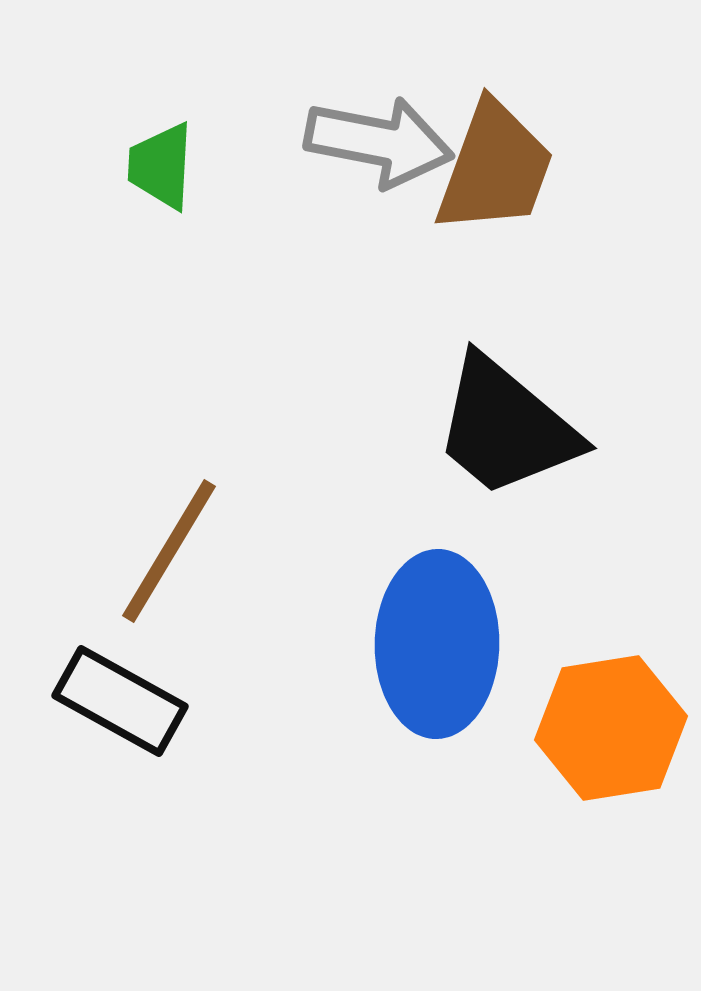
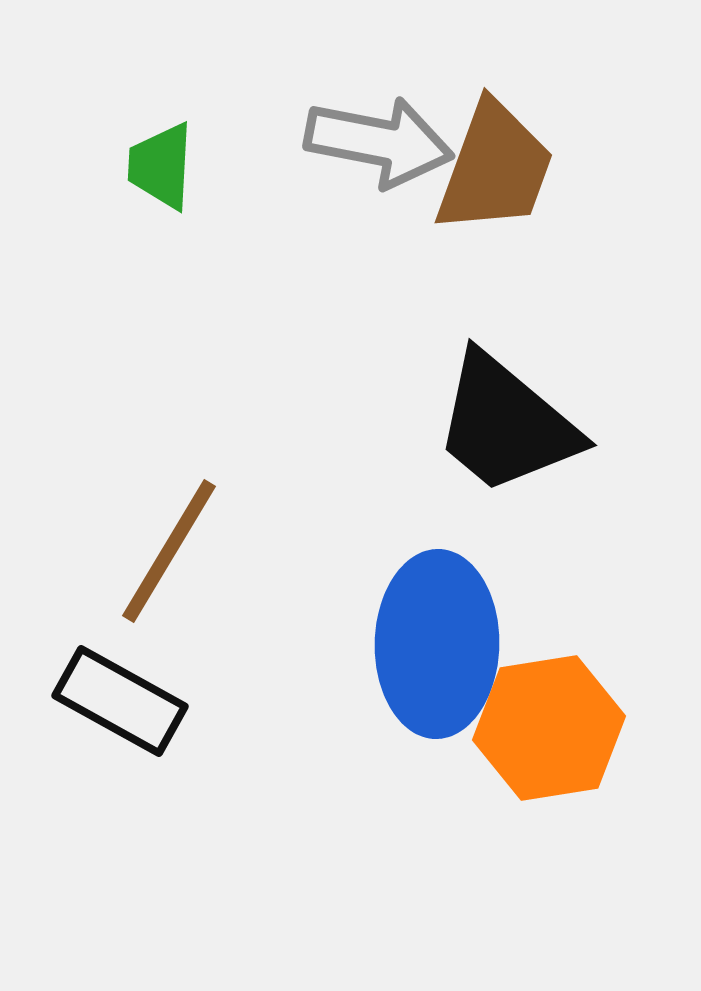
black trapezoid: moved 3 px up
orange hexagon: moved 62 px left
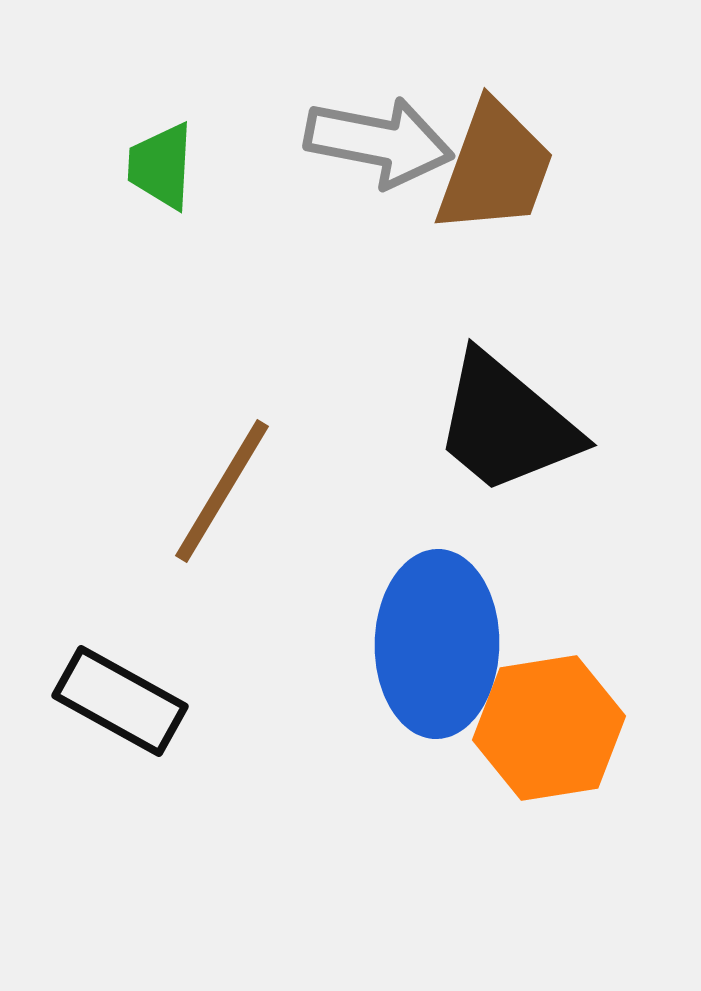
brown line: moved 53 px right, 60 px up
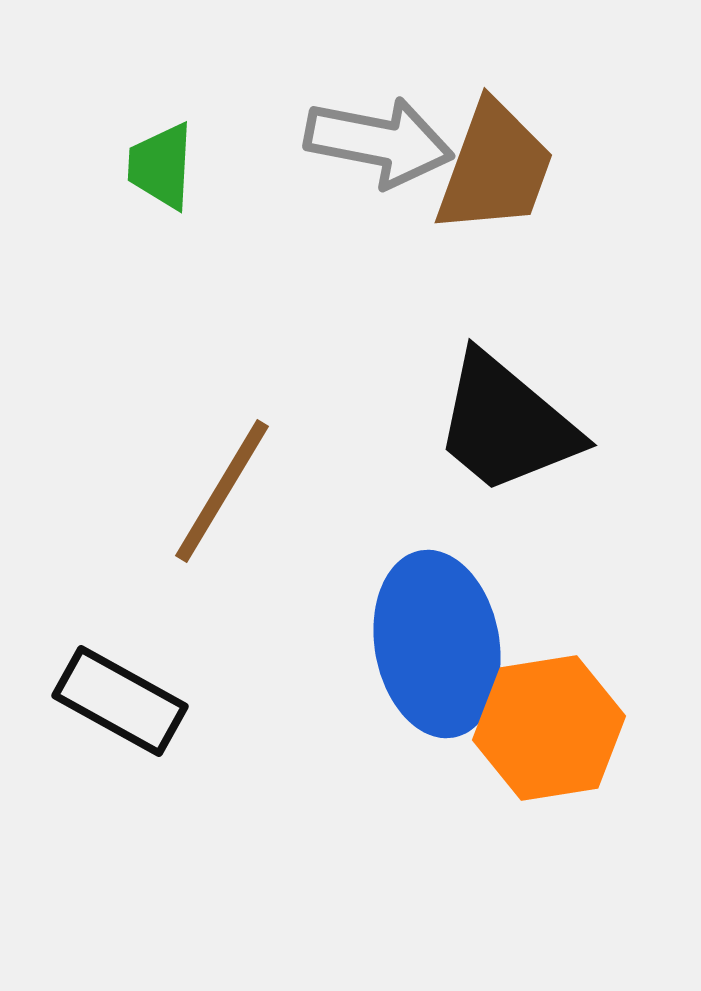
blue ellipse: rotated 11 degrees counterclockwise
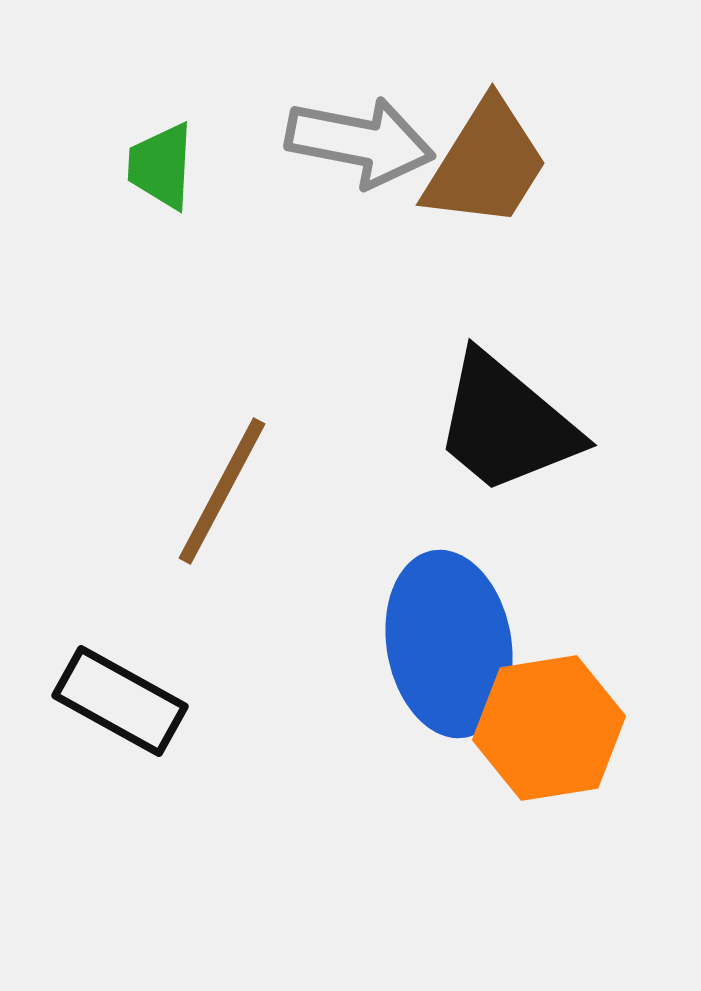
gray arrow: moved 19 px left
brown trapezoid: moved 9 px left, 4 px up; rotated 12 degrees clockwise
brown line: rotated 3 degrees counterclockwise
blue ellipse: moved 12 px right
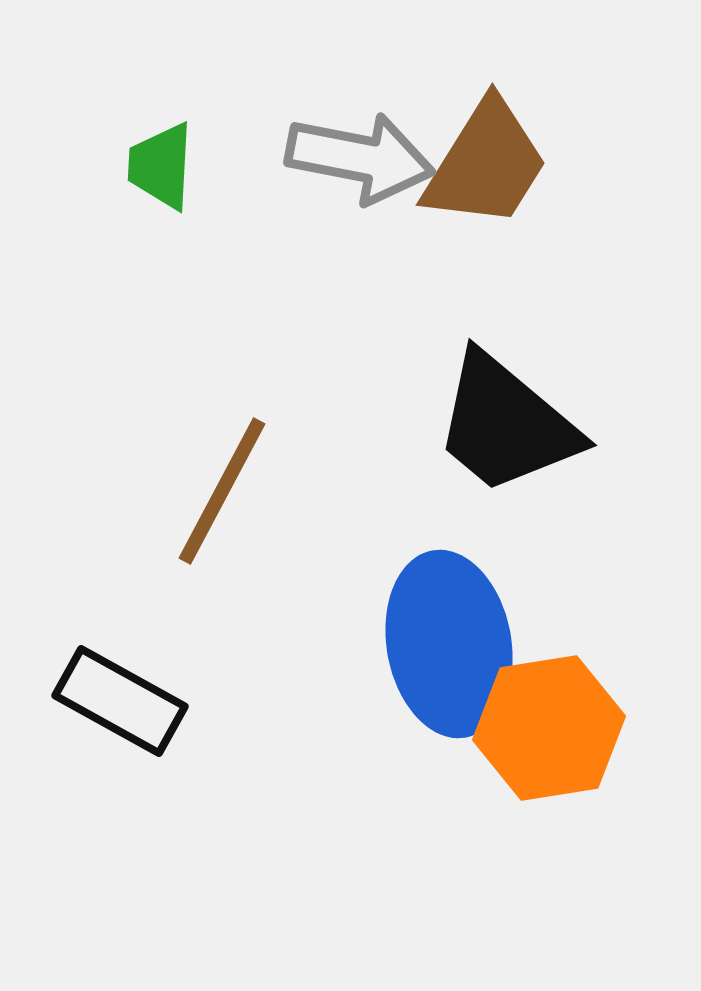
gray arrow: moved 16 px down
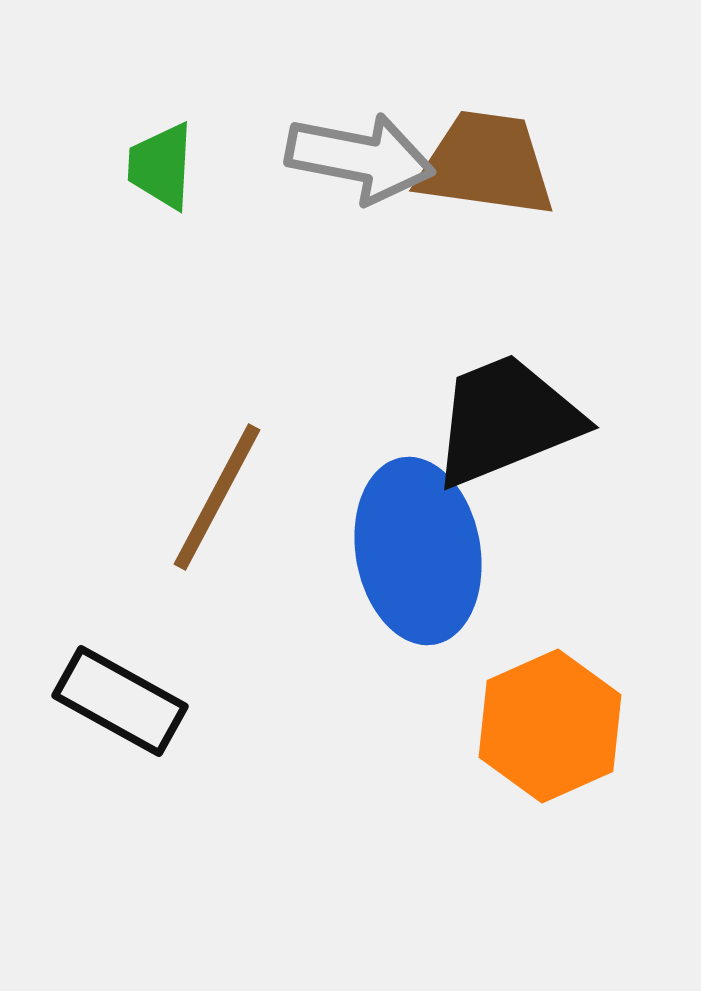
brown trapezoid: rotated 114 degrees counterclockwise
black trapezoid: moved 4 px up; rotated 118 degrees clockwise
brown line: moved 5 px left, 6 px down
blue ellipse: moved 31 px left, 93 px up
orange hexagon: moved 1 px right, 2 px up; rotated 15 degrees counterclockwise
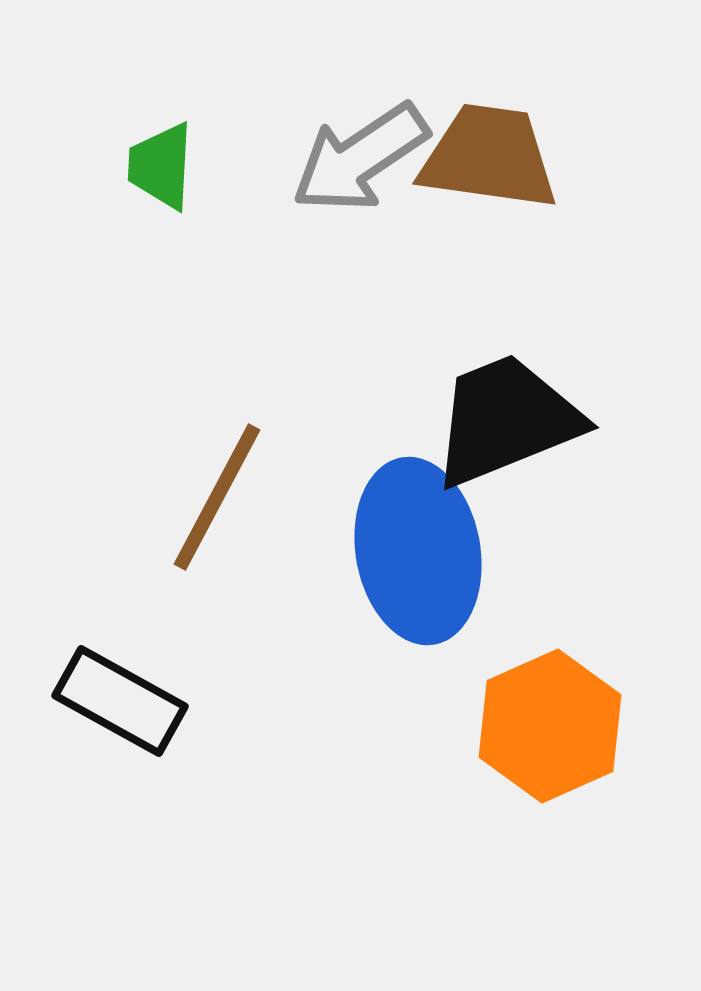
gray arrow: rotated 135 degrees clockwise
brown trapezoid: moved 3 px right, 7 px up
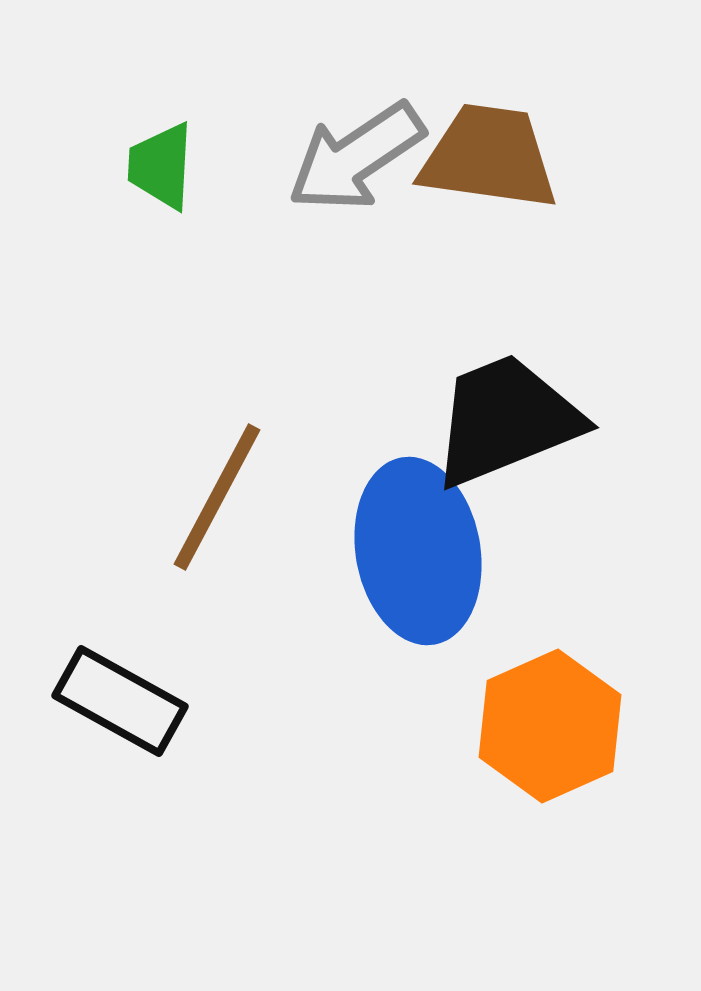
gray arrow: moved 4 px left, 1 px up
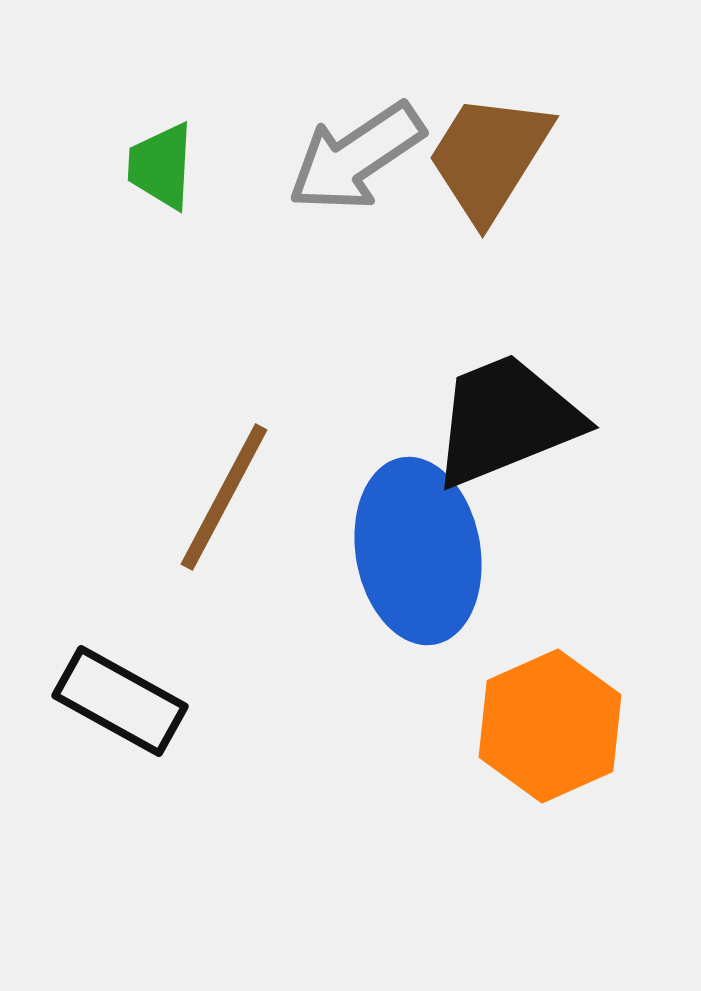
brown trapezoid: rotated 66 degrees counterclockwise
brown line: moved 7 px right
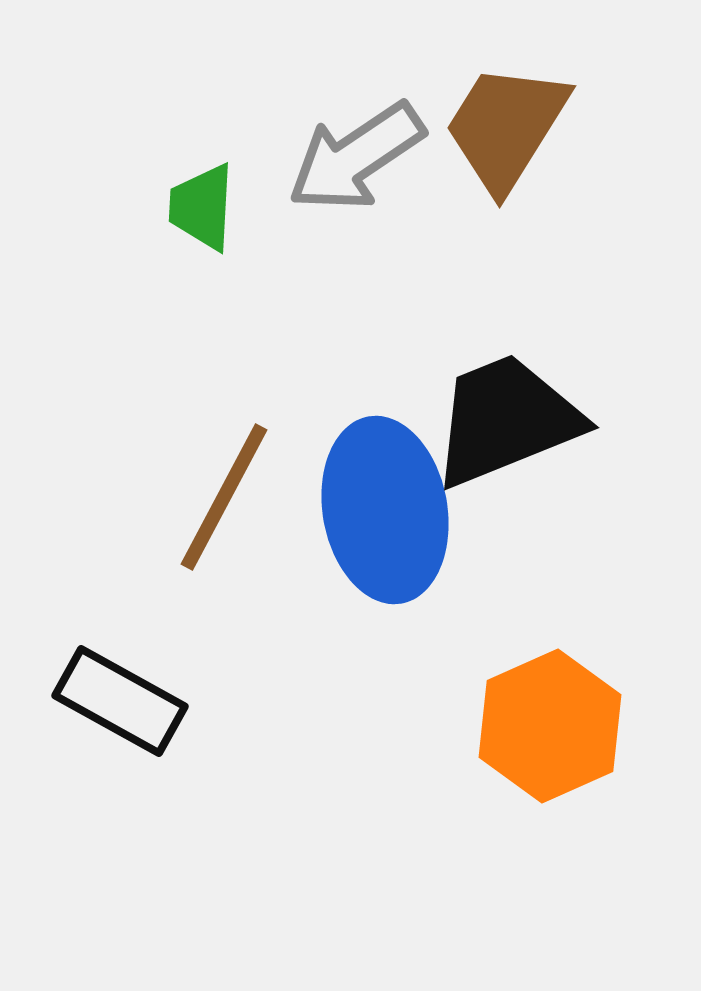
brown trapezoid: moved 17 px right, 30 px up
green trapezoid: moved 41 px right, 41 px down
blue ellipse: moved 33 px left, 41 px up
